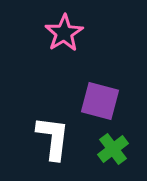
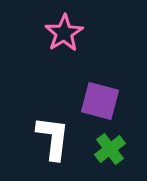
green cross: moved 3 px left
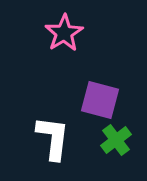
purple square: moved 1 px up
green cross: moved 6 px right, 9 px up
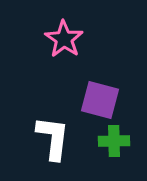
pink star: moved 6 px down; rotated 6 degrees counterclockwise
green cross: moved 2 px left, 1 px down; rotated 36 degrees clockwise
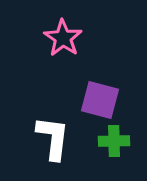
pink star: moved 1 px left, 1 px up
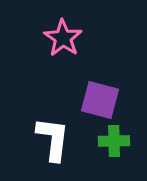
white L-shape: moved 1 px down
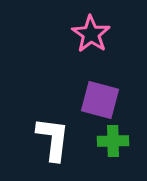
pink star: moved 28 px right, 4 px up
green cross: moved 1 px left
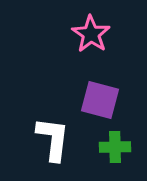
green cross: moved 2 px right, 6 px down
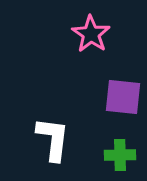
purple square: moved 23 px right, 3 px up; rotated 9 degrees counterclockwise
green cross: moved 5 px right, 8 px down
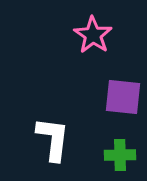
pink star: moved 2 px right, 1 px down
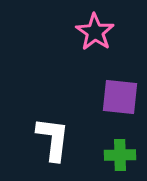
pink star: moved 2 px right, 3 px up
purple square: moved 3 px left
